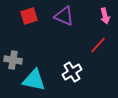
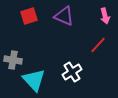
cyan triangle: rotated 35 degrees clockwise
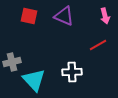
red square: rotated 30 degrees clockwise
red line: rotated 18 degrees clockwise
gray cross: moved 1 px left, 2 px down; rotated 24 degrees counterclockwise
white cross: rotated 30 degrees clockwise
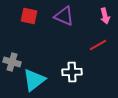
gray cross: rotated 30 degrees clockwise
cyan triangle: rotated 35 degrees clockwise
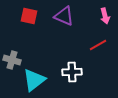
gray cross: moved 2 px up
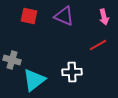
pink arrow: moved 1 px left, 1 px down
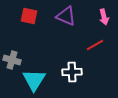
purple triangle: moved 2 px right
red line: moved 3 px left
cyan triangle: rotated 20 degrees counterclockwise
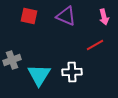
gray cross: rotated 36 degrees counterclockwise
cyan triangle: moved 5 px right, 5 px up
